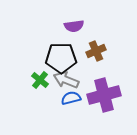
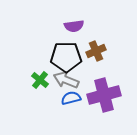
black pentagon: moved 5 px right, 1 px up
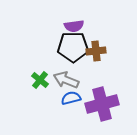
brown cross: rotated 18 degrees clockwise
black pentagon: moved 7 px right, 10 px up
purple cross: moved 2 px left, 9 px down
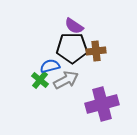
purple semicircle: rotated 42 degrees clockwise
black pentagon: moved 1 px left, 1 px down
gray arrow: rotated 130 degrees clockwise
blue semicircle: moved 21 px left, 32 px up
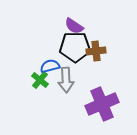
black pentagon: moved 3 px right, 1 px up
gray arrow: rotated 115 degrees clockwise
purple cross: rotated 8 degrees counterclockwise
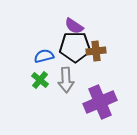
blue semicircle: moved 6 px left, 10 px up
purple cross: moved 2 px left, 2 px up
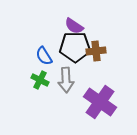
blue semicircle: rotated 108 degrees counterclockwise
green cross: rotated 12 degrees counterclockwise
purple cross: rotated 32 degrees counterclockwise
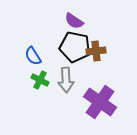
purple semicircle: moved 5 px up
black pentagon: rotated 12 degrees clockwise
blue semicircle: moved 11 px left
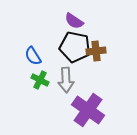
purple cross: moved 12 px left, 8 px down
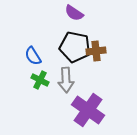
purple semicircle: moved 8 px up
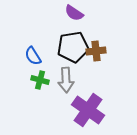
black pentagon: moved 2 px left; rotated 20 degrees counterclockwise
green cross: rotated 12 degrees counterclockwise
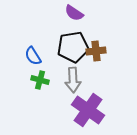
gray arrow: moved 7 px right
